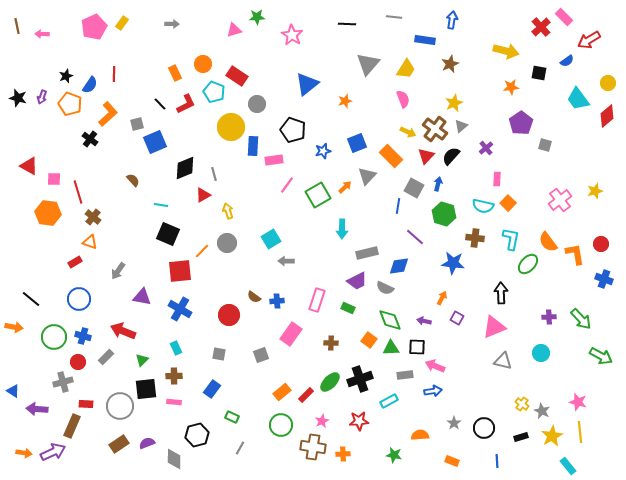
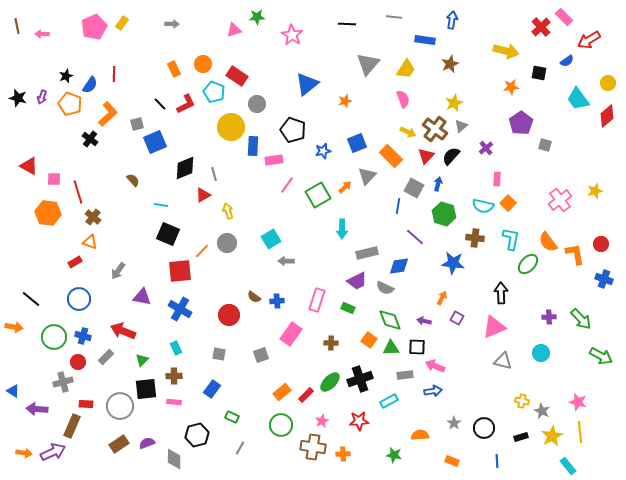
orange rectangle at (175, 73): moved 1 px left, 4 px up
yellow cross at (522, 404): moved 3 px up; rotated 24 degrees counterclockwise
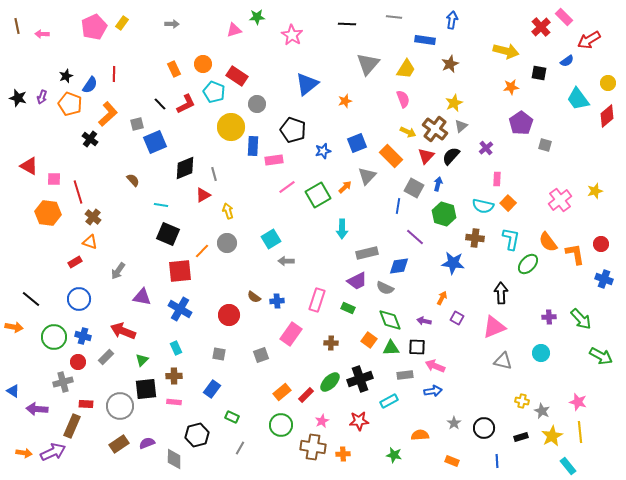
pink line at (287, 185): moved 2 px down; rotated 18 degrees clockwise
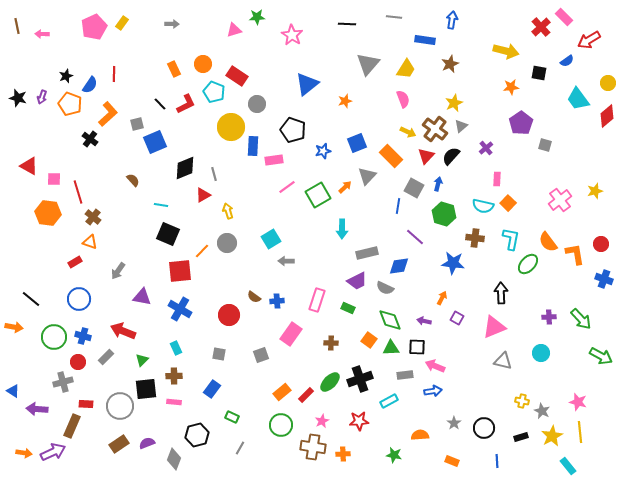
gray diamond at (174, 459): rotated 20 degrees clockwise
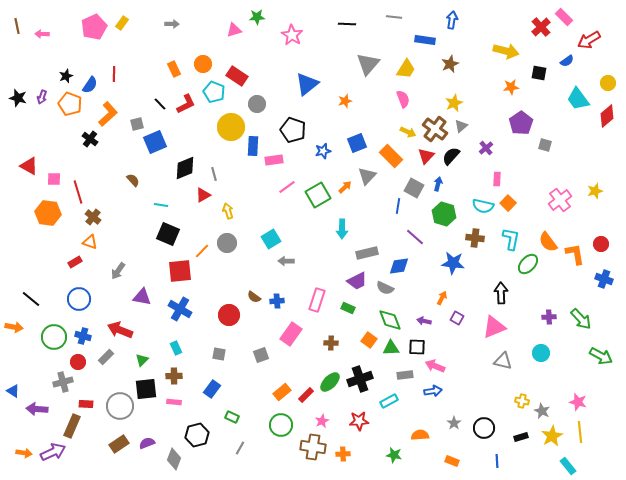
red arrow at (123, 331): moved 3 px left, 1 px up
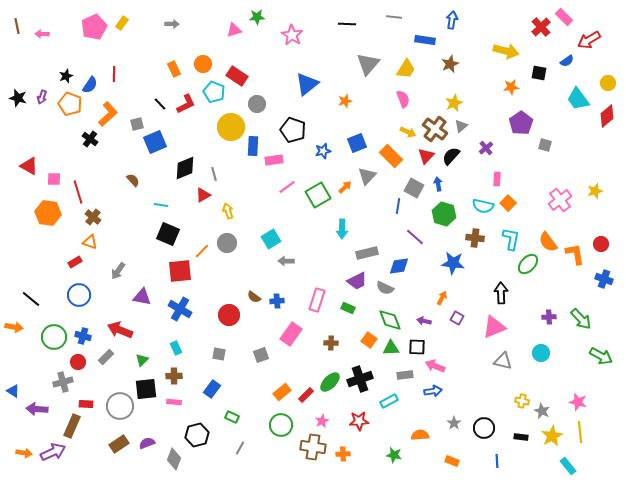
blue arrow at (438, 184): rotated 24 degrees counterclockwise
blue circle at (79, 299): moved 4 px up
black rectangle at (521, 437): rotated 24 degrees clockwise
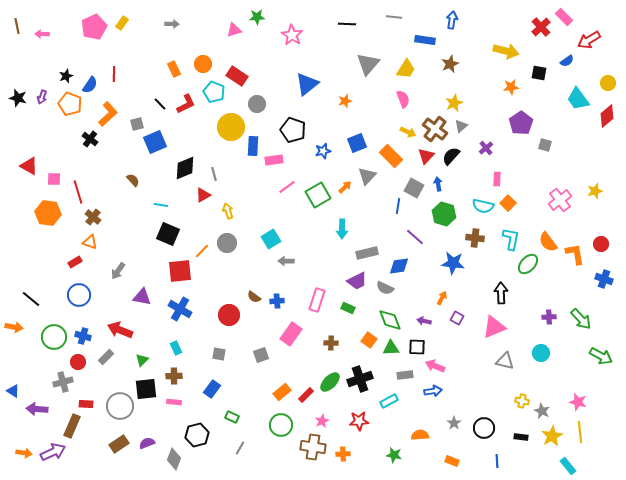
gray triangle at (503, 361): moved 2 px right
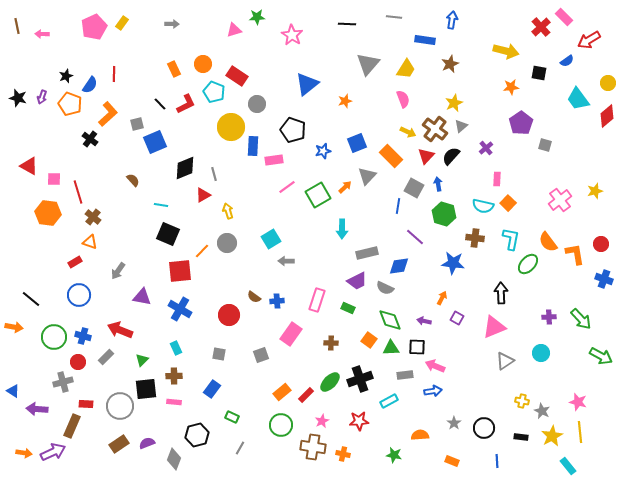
gray triangle at (505, 361): rotated 48 degrees counterclockwise
orange cross at (343, 454): rotated 16 degrees clockwise
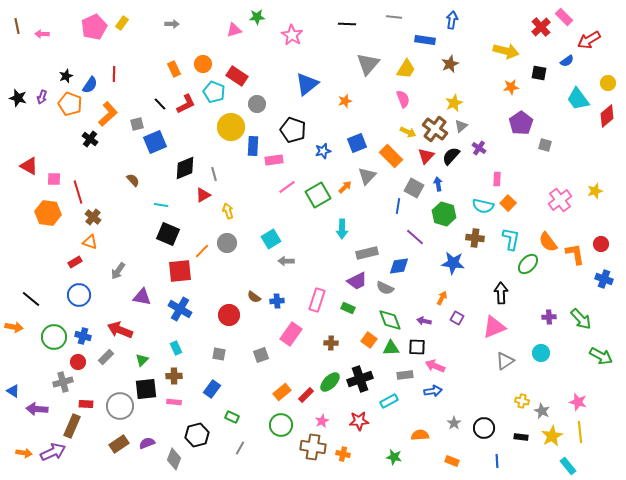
purple cross at (486, 148): moved 7 px left; rotated 16 degrees counterclockwise
green star at (394, 455): moved 2 px down
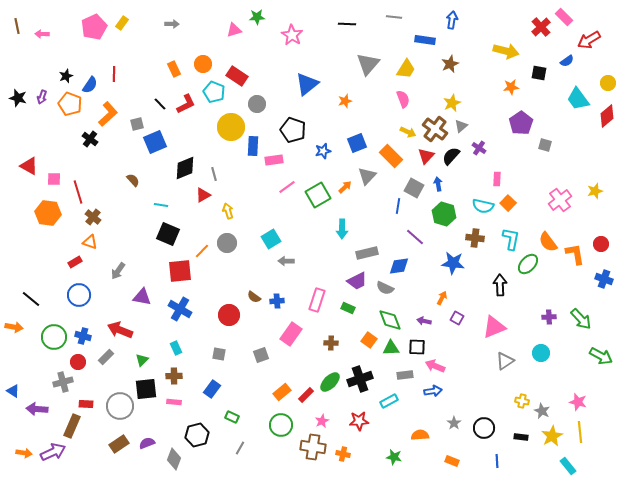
yellow star at (454, 103): moved 2 px left
black arrow at (501, 293): moved 1 px left, 8 px up
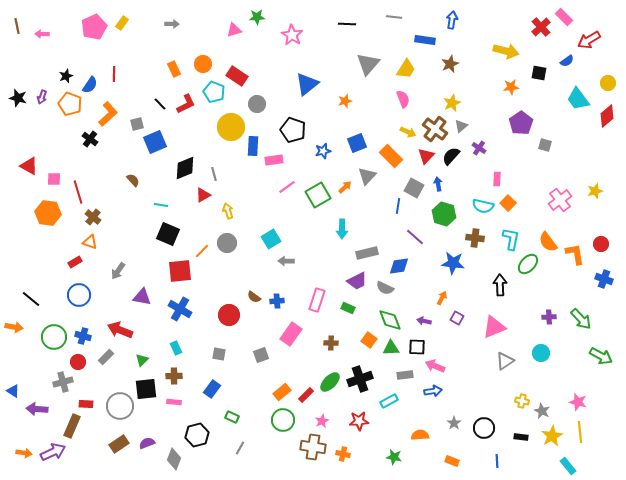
green circle at (281, 425): moved 2 px right, 5 px up
